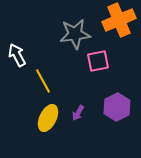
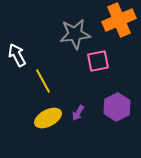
yellow ellipse: rotated 36 degrees clockwise
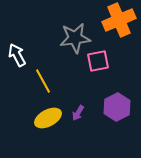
gray star: moved 4 px down
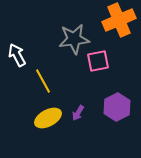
gray star: moved 1 px left, 1 px down
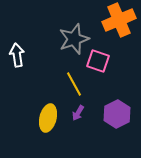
gray star: rotated 12 degrees counterclockwise
white arrow: rotated 20 degrees clockwise
pink square: rotated 30 degrees clockwise
yellow line: moved 31 px right, 3 px down
purple hexagon: moved 7 px down
yellow ellipse: rotated 48 degrees counterclockwise
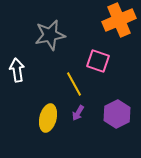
gray star: moved 24 px left, 4 px up; rotated 8 degrees clockwise
white arrow: moved 15 px down
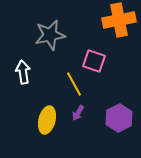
orange cross: rotated 12 degrees clockwise
pink square: moved 4 px left
white arrow: moved 6 px right, 2 px down
purple hexagon: moved 2 px right, 4 px down
yellow ellipse: moved 1 px left, 2 px down
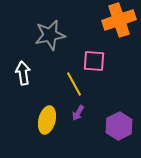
orange cross: rotated 8 degrees counterclockwise
pink square: rotated 15 degrees counterclockwise
white arrow: moved 1 px down
purple hexagon: moved 8 px down
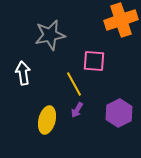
orange cross: moved 2 px right
purple arrow: moved 1 px left, 3 px up
purple hexagon: moved 13 px up
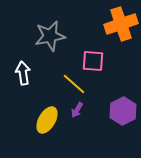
orange cross: moved 4 px down
gray star: moved 1 px down
pink square: moved 1 px left
yellow line: rotated 20 degrees counterclockwise
purple hexagon: moved 4 px right, 2 px up
yellow ellipse: rotated 16 degrees clockwise
